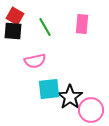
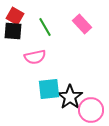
pink rectangle: rotated 48 degrees counterclockwise
pink semicircle: moved 4 px up
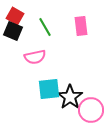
pink rectangle: moved 1 px left, 2 px down; rotated 36 degrees clockwise
black square: rotated 18 degrees clockwise
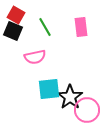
red square: moved 1 px right, 1 px up
pink rectangle: moved 1 px down
pink circle: moved 4 px left
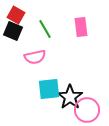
green line: moved 2 px down
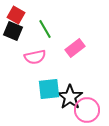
pink rectangle: moved 6 px left, 21 px down; rotated 60 degrees clockwise
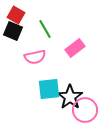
pink circle: moved 2 px left
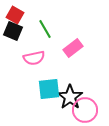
red square: moved 1 px left
pink rectangle: moved 2 px left
pink semicircle: moved 1 px left, 1 px down
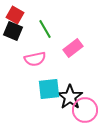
pink semicircle: moved 1 px right, 1 px down
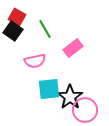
red square: moved 2 px right, 2 px down
black square: rotated 12 degrees clockwise
pink semicircle: moved 2 px down
